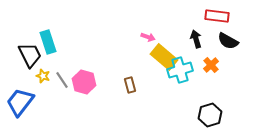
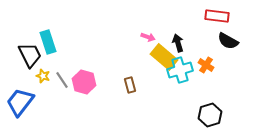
black arrow: moved 18 px left, 4 px down
orange cross: moved 5 px left; rotated 14 degrees counterclockwise
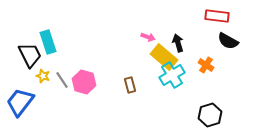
cyan cross: moved 8 px left, 5 px down; rotated 15 degrees counterclockwise
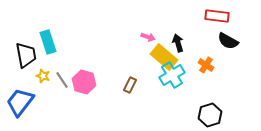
black trapezoid: moved 4 px left; rotated 16 degrees clockwise
brown rectangle: rotated 42 degrees clockwise
